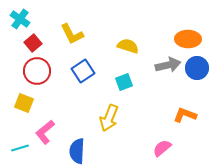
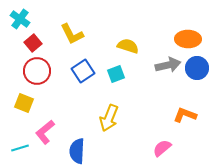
cyan square: moved 8 px left, 8 px up
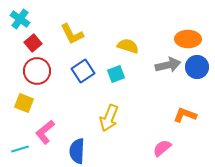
blue circle: moved 1 px up
cyan line: moved 1 px down
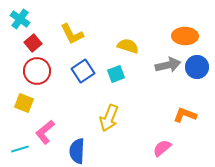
orange ellipse: moved 3 px left, 3 px up
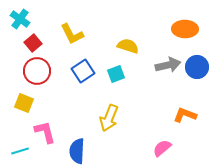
orange ellipse: moved 7 px up
pink L-shape: rotated 115 degrees clockwise
cyan line: moved 2 px down
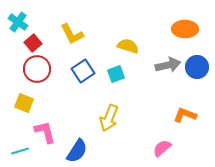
cyan cross: moved 2 px left, 3 px down
red circle: moved 2 px up
blue semicircle: rotated 150 degrees counterclockwise
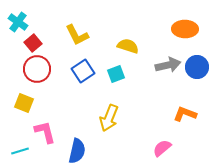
yellow L-shape: moved 5 px right, 1 px down
orange L-shape: moved 1 px up
blue semicircle: rotated 20 degrees counterclockwise
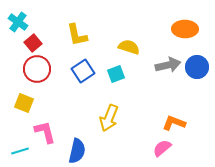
yellow L-shape: rotated 15 degrees clockwise
yellow semicircle: moved 1 px right, 1 px down
orange L-shape: moved 11 px left, 9 px down
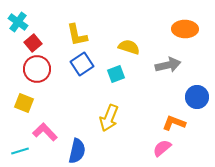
blue circle: moved 30 px down
blue square: moved 1 px left, 7 px up
pink L-shape: rotated 30 degrees counterclockwise
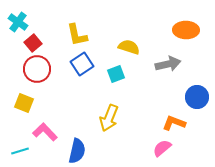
orange ellipse: moved 1 px right, 1 px down
gray arrow: moved 1 px up
